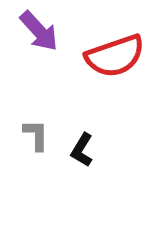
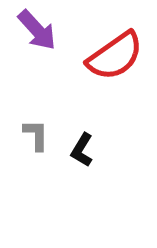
purple arrow: moved 2 px left, 1 px up
red semicircle: rotated 16 degrees counterclockwise
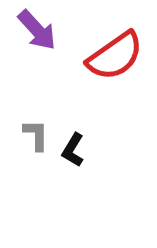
black L-shape: moved 9 px left
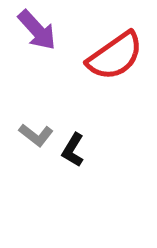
gray L-shape: rotated 128 degrees clockwise
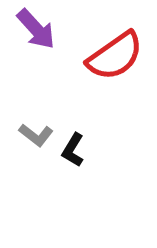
purple arrow: moved 1 px left, 1 px up
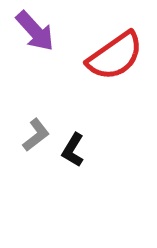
purple arrow: moved 1 px left, 2 px down
gray L-shape: rotated 76 degrees counterclockwise
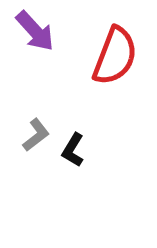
red semicircle: rotated 34 degrees counterclockwise
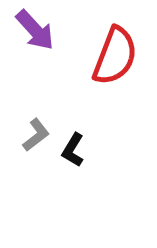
purple arrow: moved 1 px up
